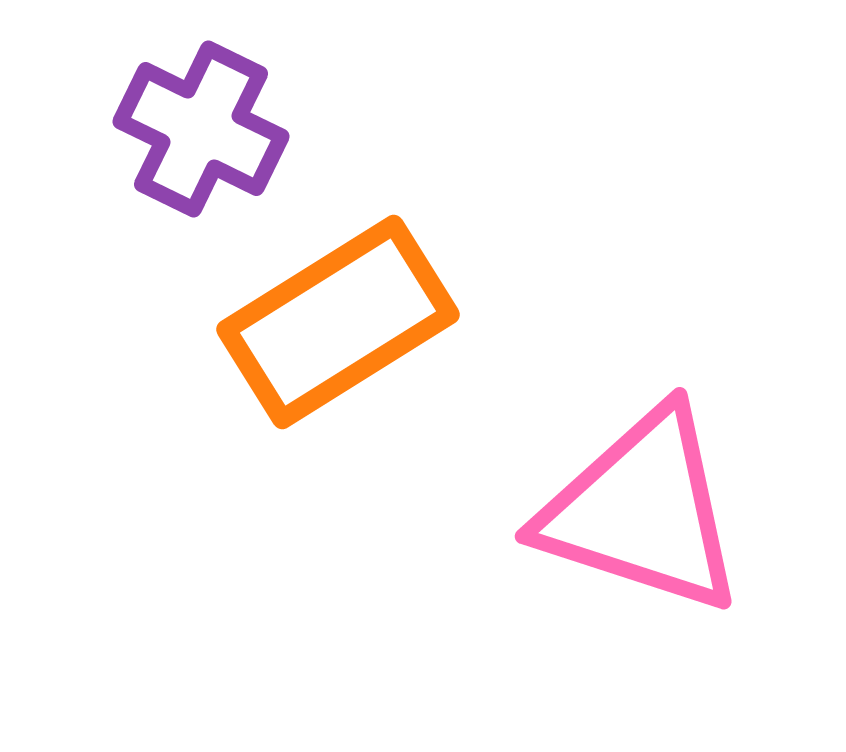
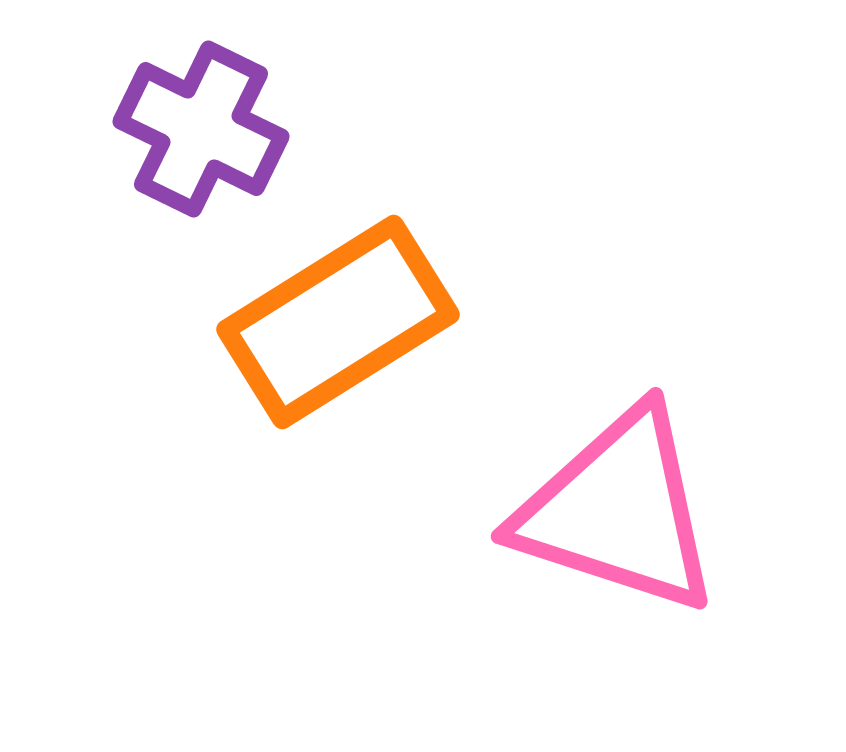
pink triangle: moved 24 px left
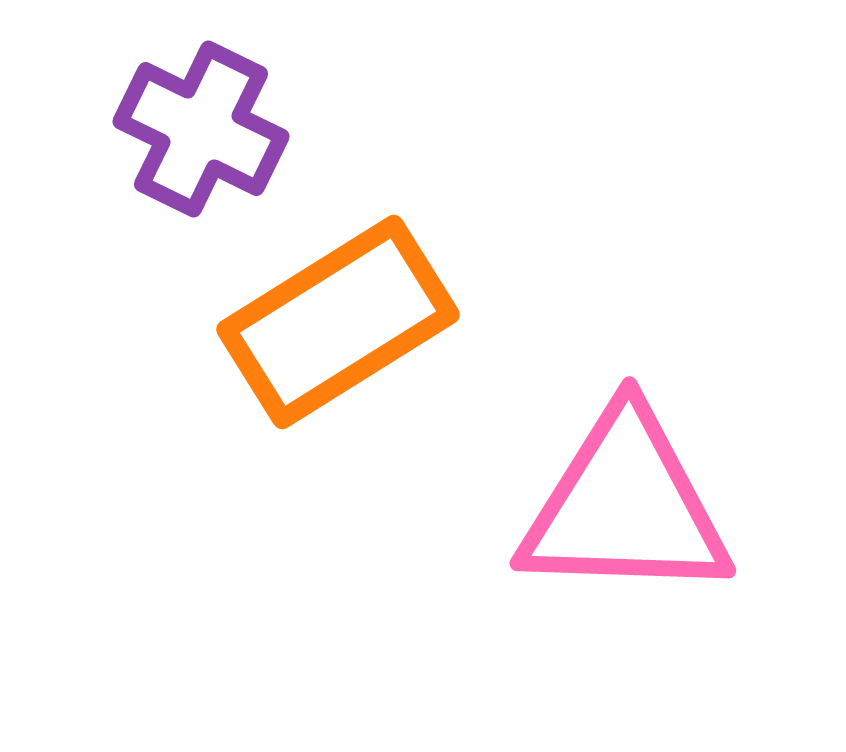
pink triangle: moved 7 px right, 5 px up; rotated 16 degrees counterclockwise
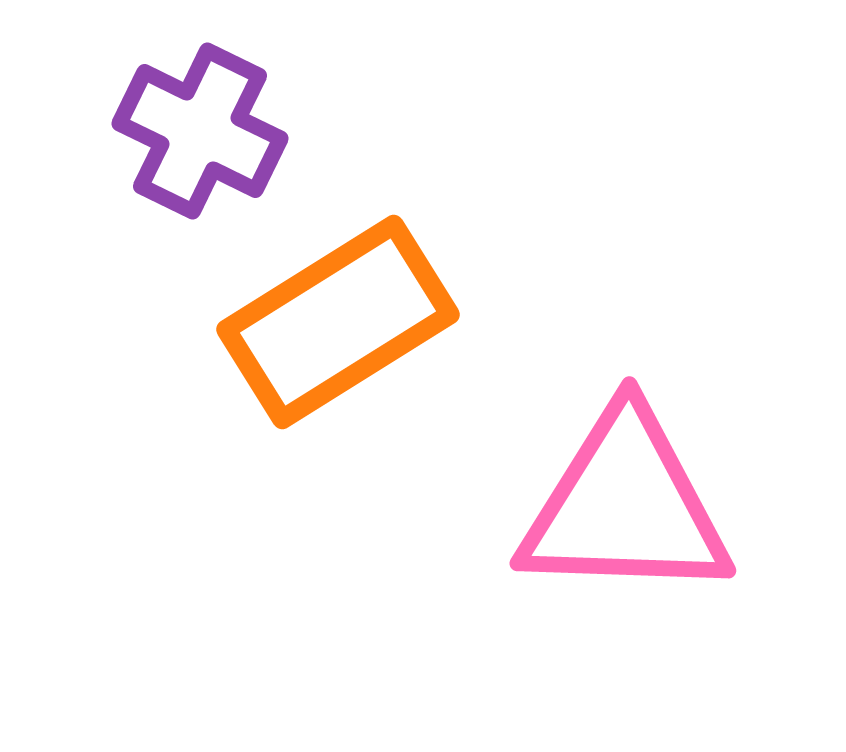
purple cross: moved 1 px left, 2 px down
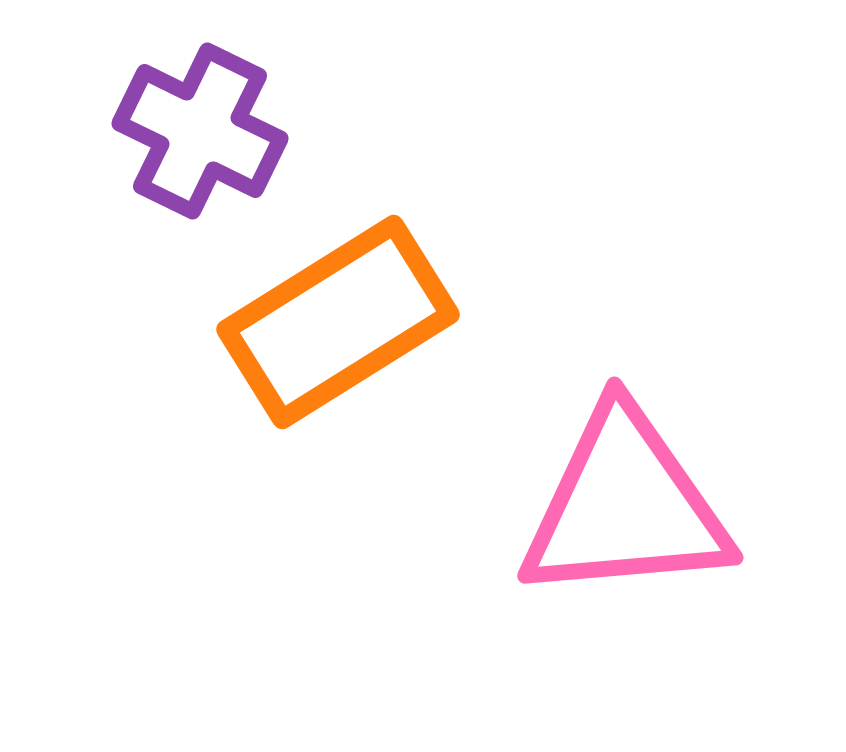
pink triangle: rotated 7 degrees counterclockwise
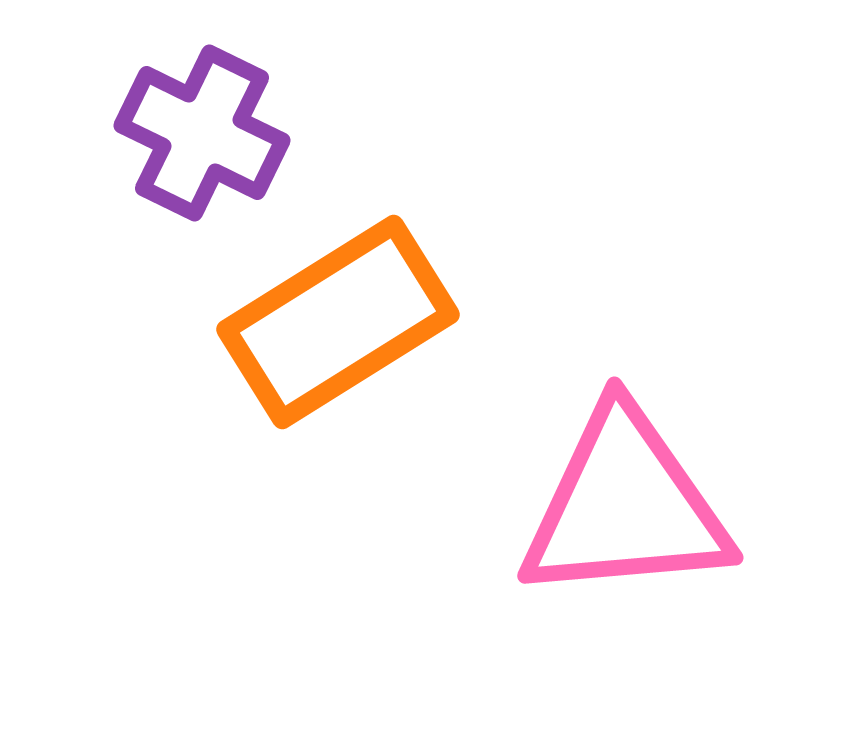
purple cross: moved 2 px right, 2 px down
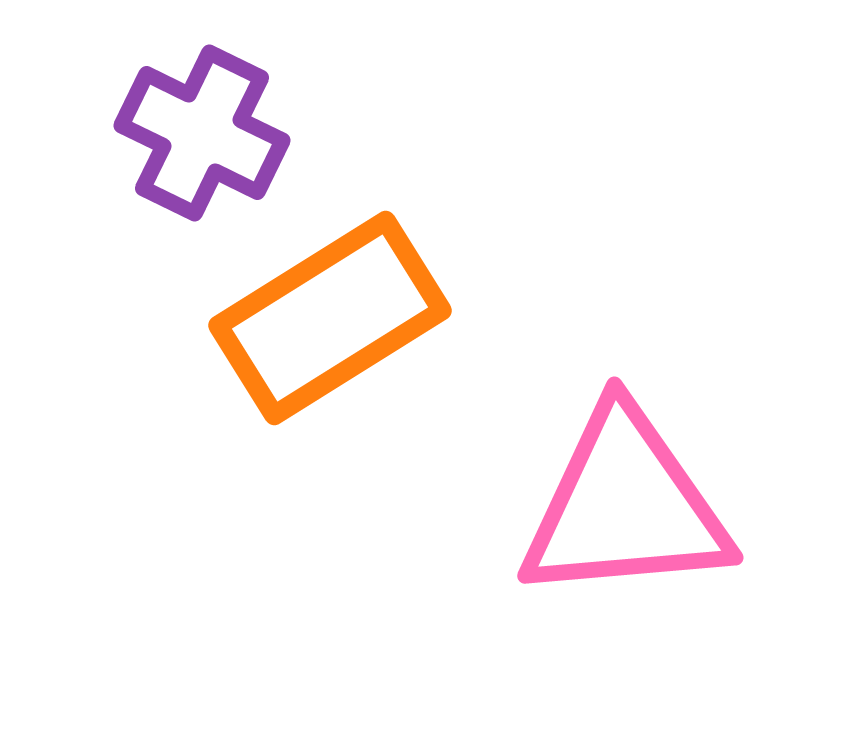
orange rectangle: moved 8 px left, 4 px up
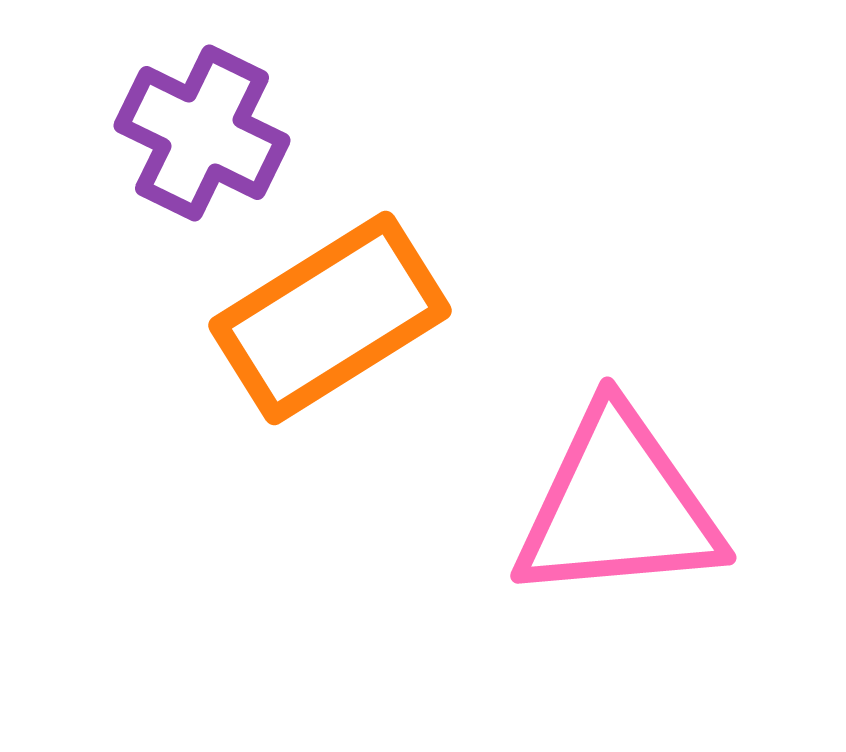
pink triangle: moved 7 px left
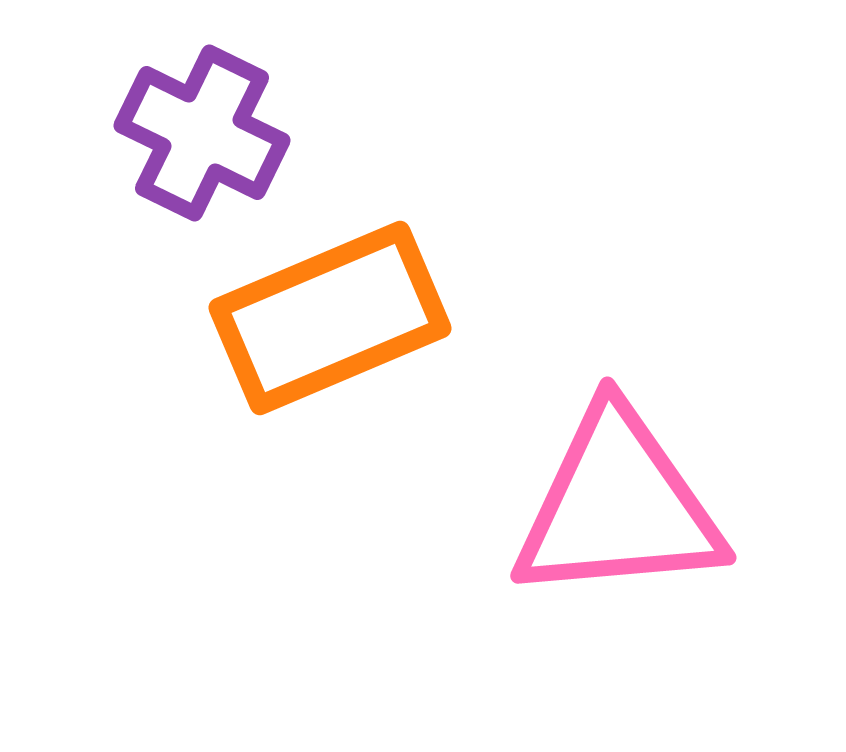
orange rectangle: rotated 9 degrees clockwise
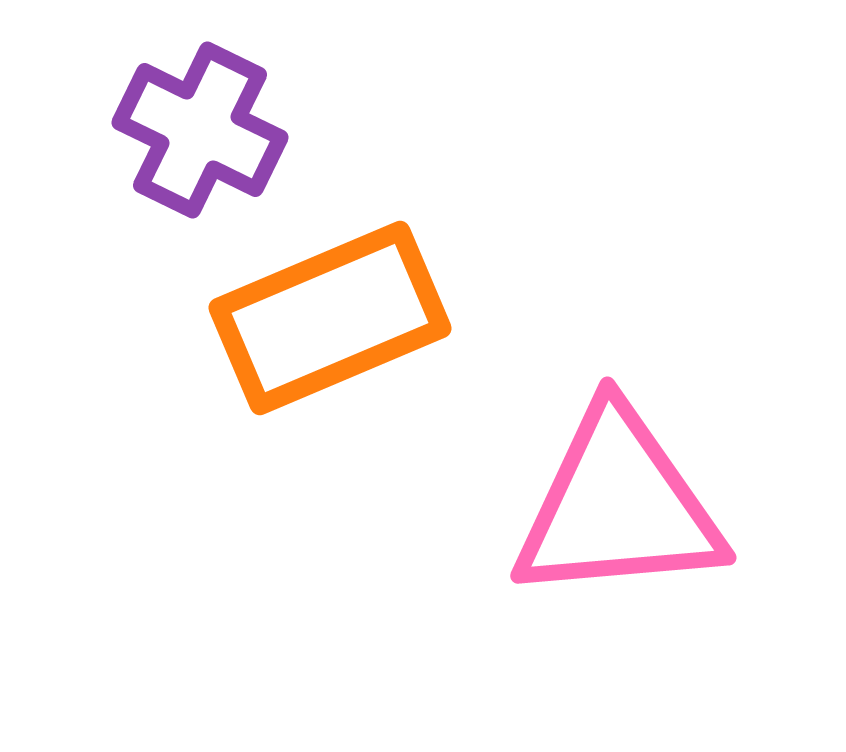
purple cross: moved 2 px left, 3 px up
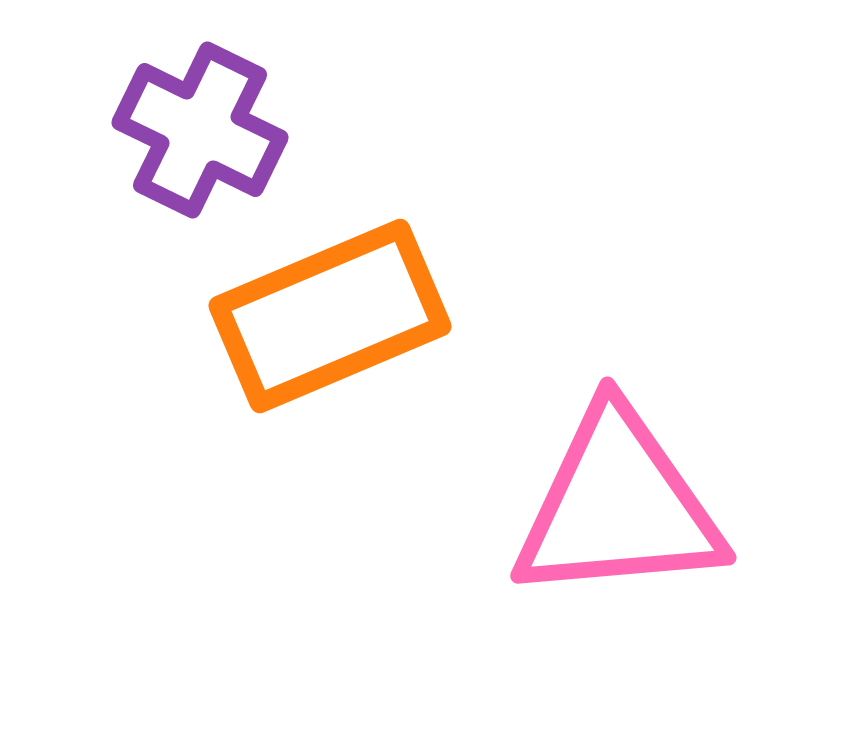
orange rectangle: moved 2 px up
